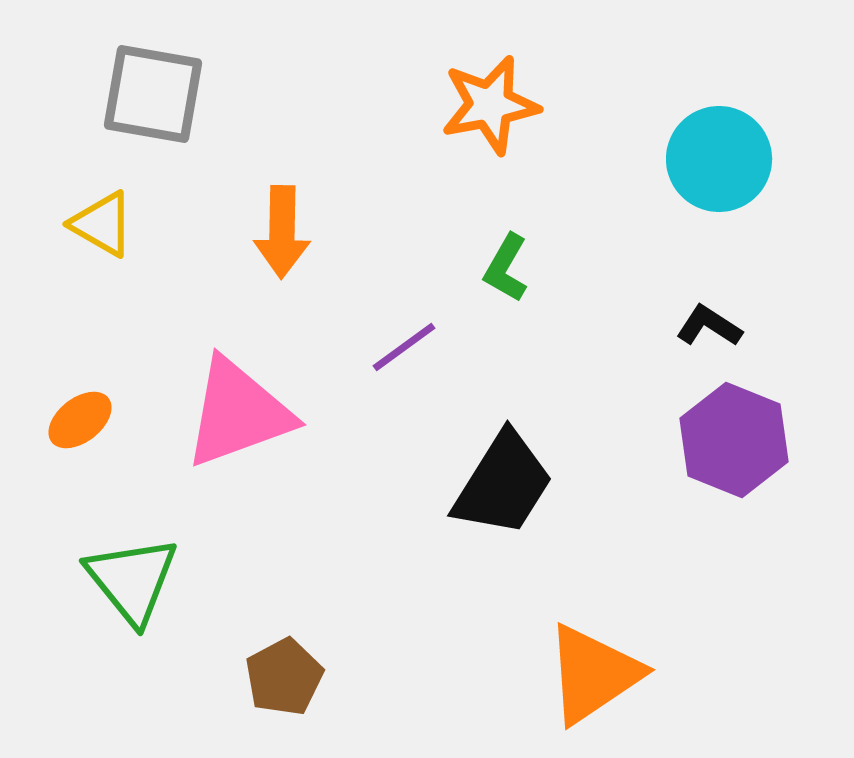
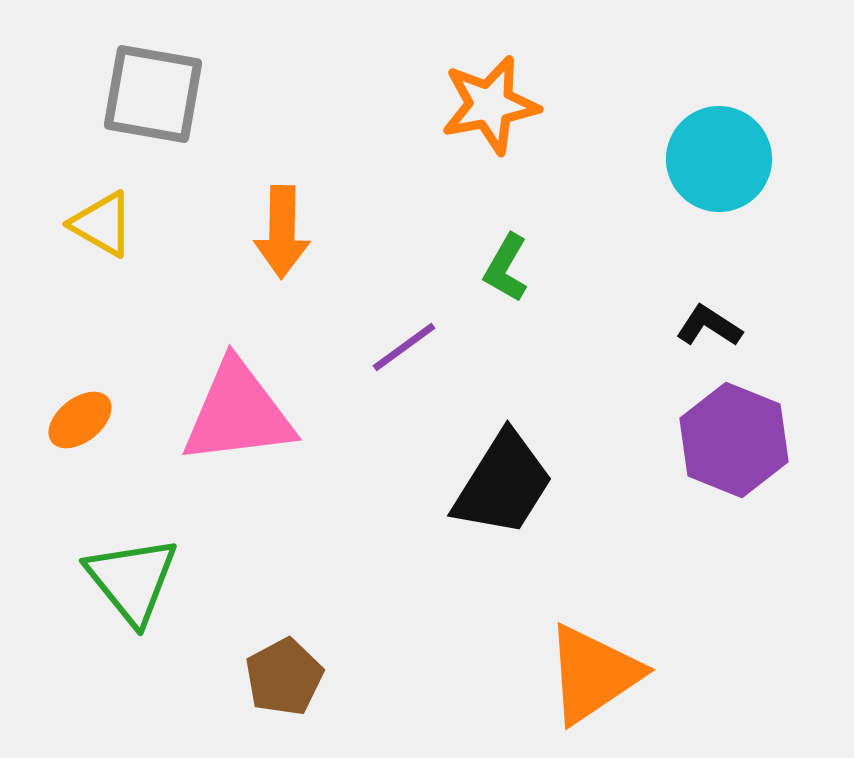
pink triangle: rotated 13 degrees clockwise
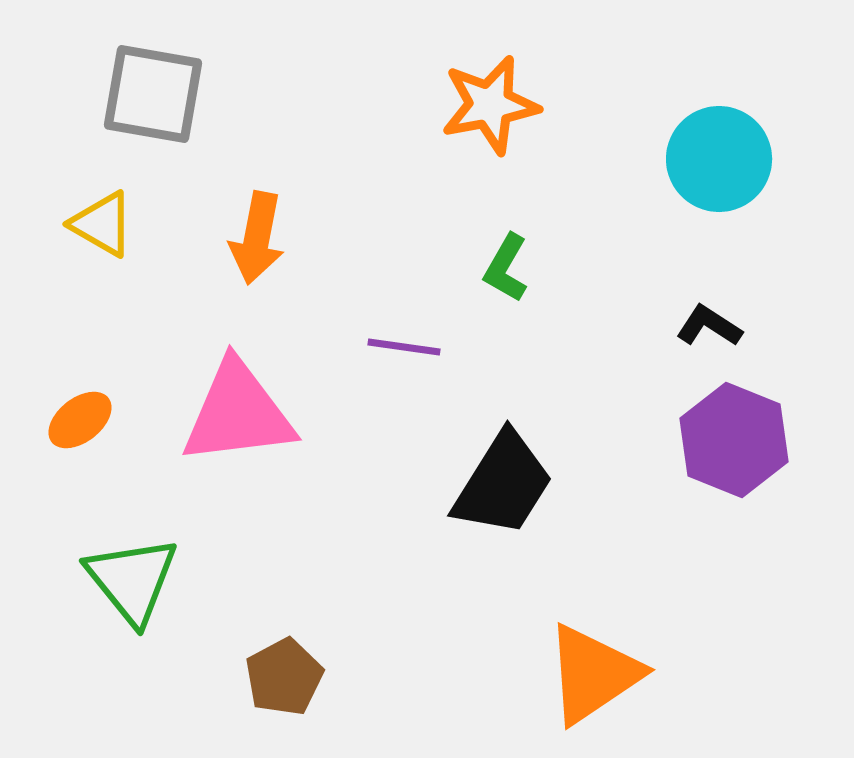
orange arrow: moved 25 px left, 6 px down; rotated 10 degrees clockwise
purple line: rotated 44 degrees clockwise
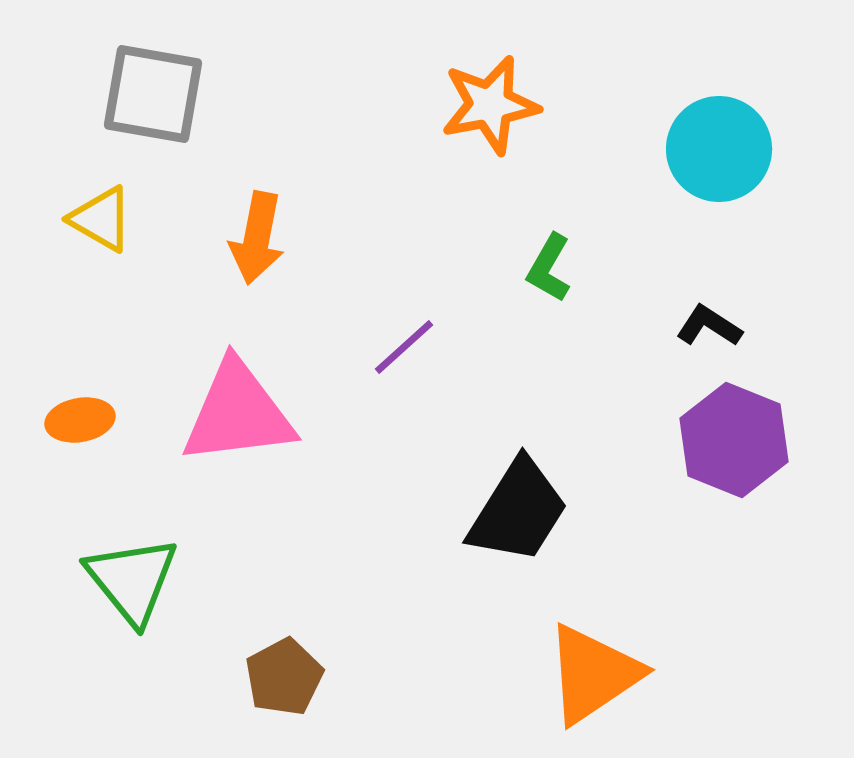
cyan circle: moved 10 px up
yellow triangle: moved 1 px left, 5 px up
green L-shape: moved 43 px right
purple line: rotated 50 degrees counterclockwise
orange ellipse: rotated 28 degrees clockwise
black trapezoid: moved 15 px right, 27 px down
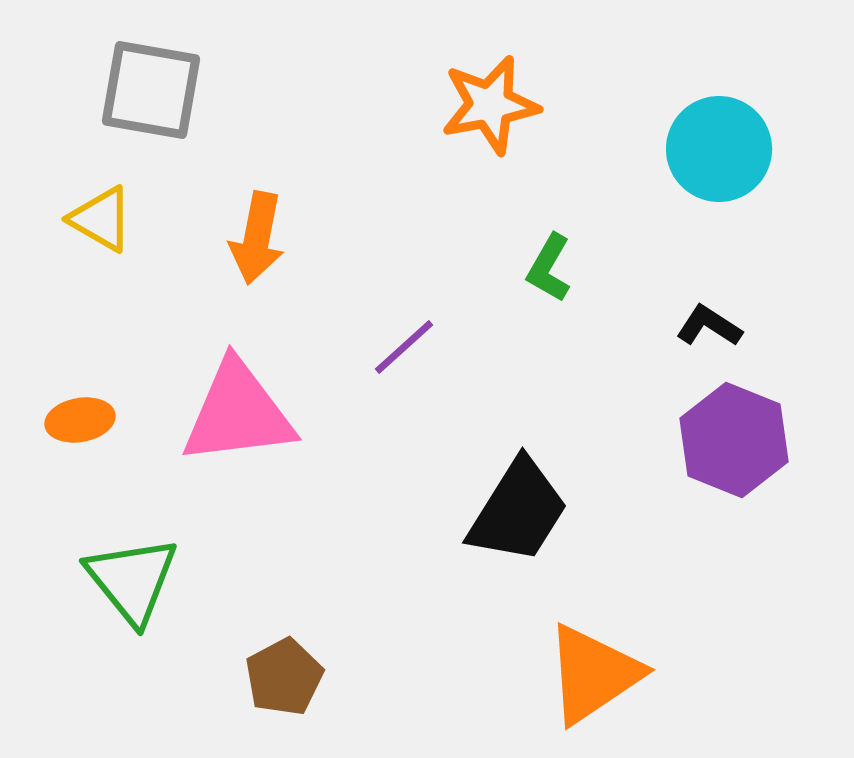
gray square: moved 2 px left, 4 px up
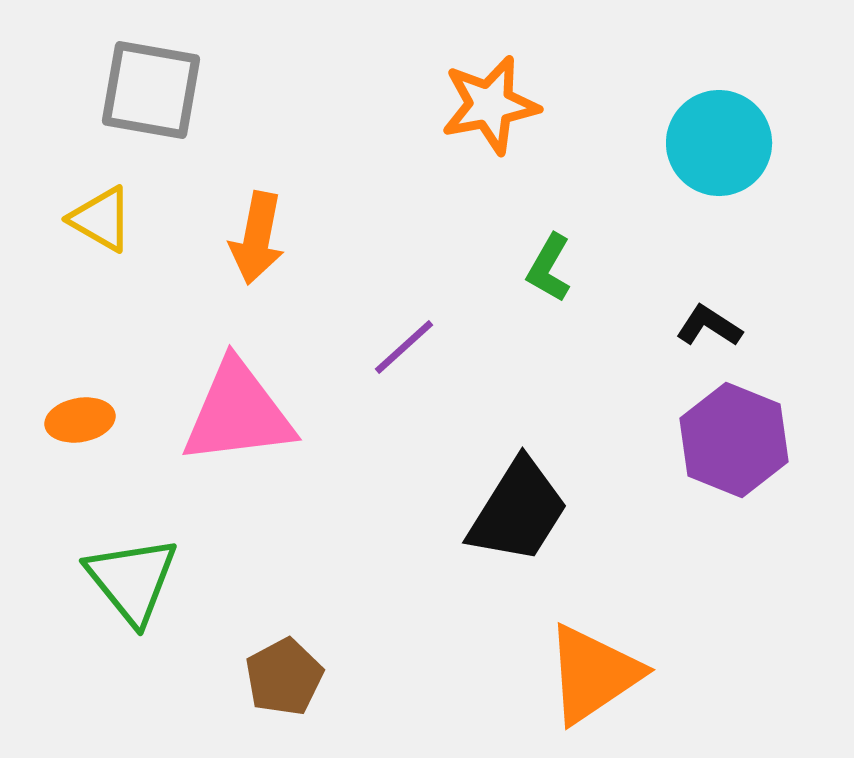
cyan circle: moved 6 px up
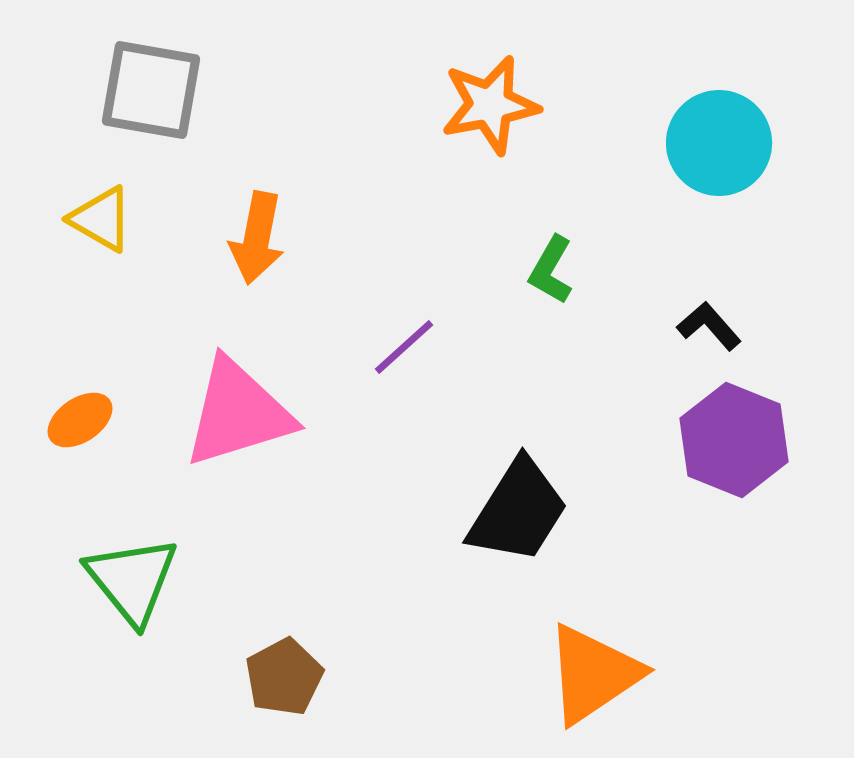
green L-shape: moved 2 px right, 2 px down
black L-shape: rotated 16 degrees clockwise
pink triangle: rotated 10 degrees counterclockwise
orange ellipse: rotated 24 degrees counterclockwise
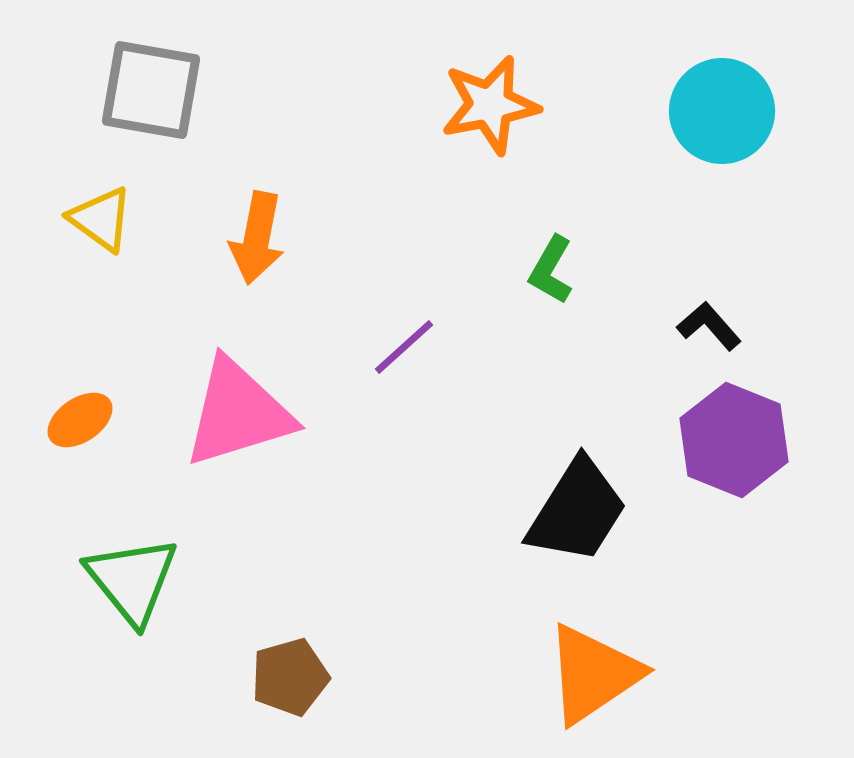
cyan circle: moved 3 px right, 32 px up
yellow triangle: rotated 6 degrees clockwise
black trapezoid: moved 59 px right
brown pentagon: moved 6 px right; rotated 12 degrees clockwise
